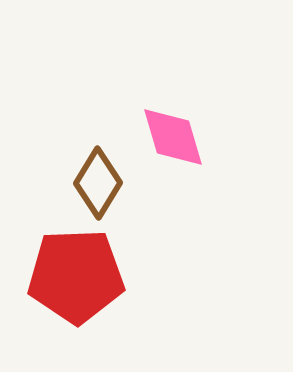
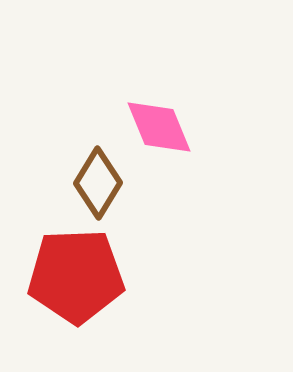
pink diamond: moved 14 px left, 10 px up; rotated 6 degrees counterclockwise
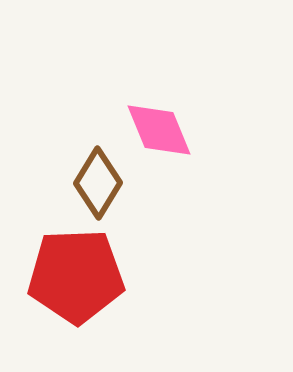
pink diamond: moved 3 px down
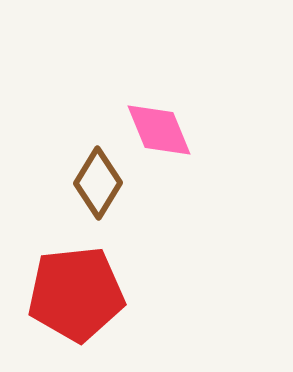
red pentagon: moved 18 px down; rotated 4 degrees counterclockwise
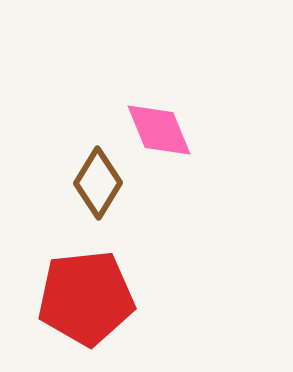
red pentagon: moved 10 px right, 4 px down
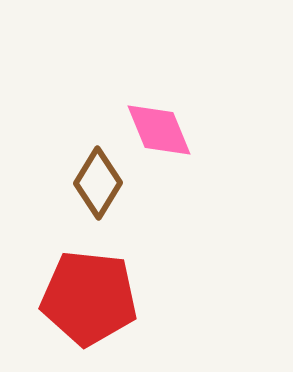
red pentagon: moved 3 px right; rotated 12 degrees clockwise
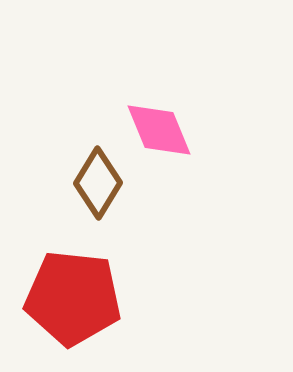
red pentagon: moved 16 px left
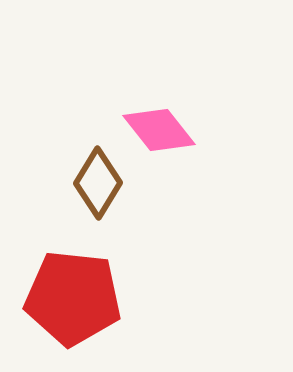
pink diamond: rotated 16 degrees counterclockwise
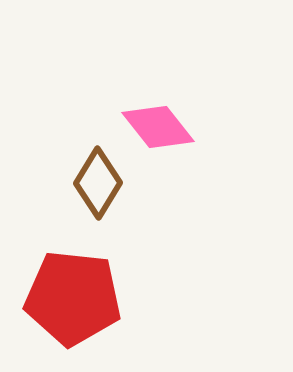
pink diamond: moved 1 px left, 3 px up
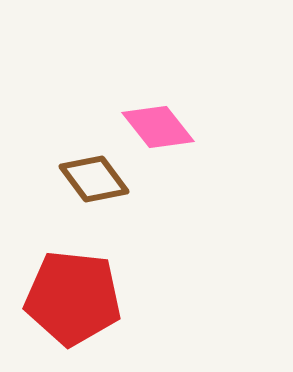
brown diamond: moved 4 px left, 4 px up; rotated 68 degrees counterclockwise
